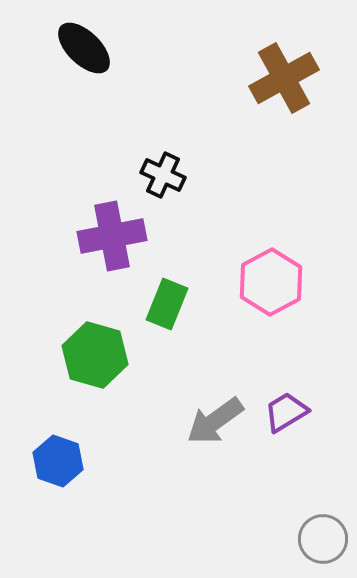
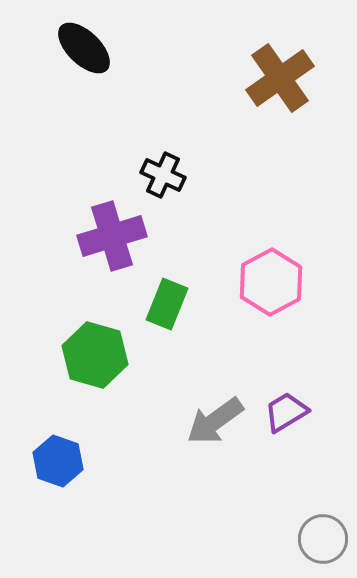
brown cross: moved 4 px left; rotated 6 degrees counterclockwise
purple cross: rotated 6 degrees counterclockwise
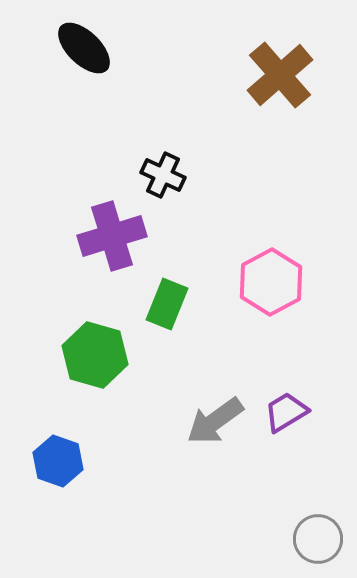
brown cross: moved 3 px up; rotated 6 degrees counterclockwise
gray circle: moved 5 px left
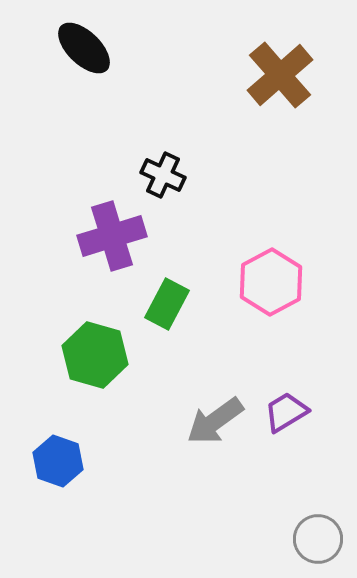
green rectangle: rotated 6 degrees clockwise
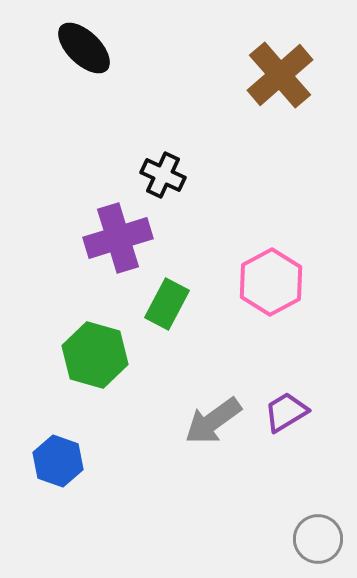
purple cross: moved 6 px right, 2 px down
gray arrow: moved 2 px left
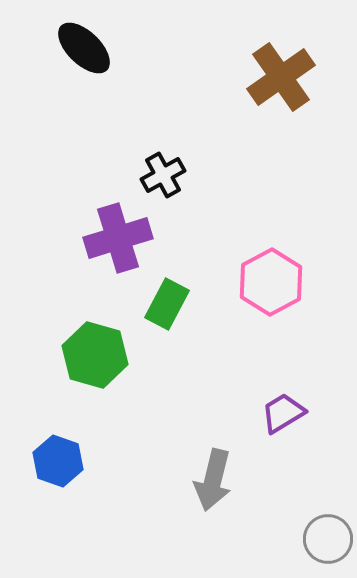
brown cross: moved 1 px right, 2 px down; rotated 6 degrees clockwise
black cross: rotated 36 degrees clockwise
purple trapezoid: moved 3 px left, 1 px down
gray arrow: moved 59 px down; rotated 40 degrees counterclockwise
gray circle: moved 10 px right
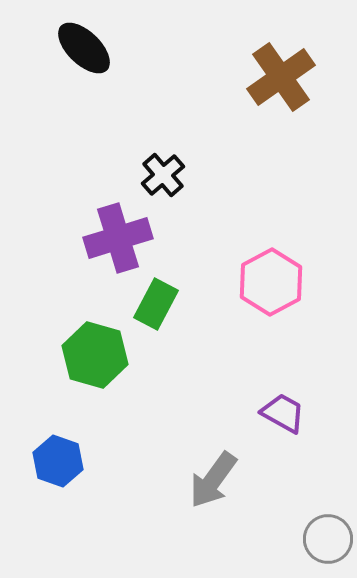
black cross: rotated 12 degrees counterclockwise
green rectangle: moved 11 px left
purple trapezoid: rotated 60 degrees clockwise
gray arrow: rotated 22 degrees clockwise
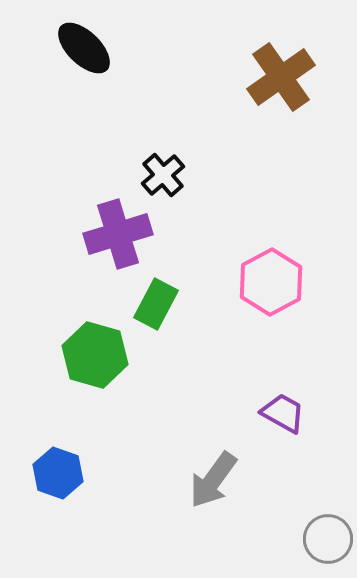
purple cross: moved 4 px up
blue hexagon: moved 12 px down
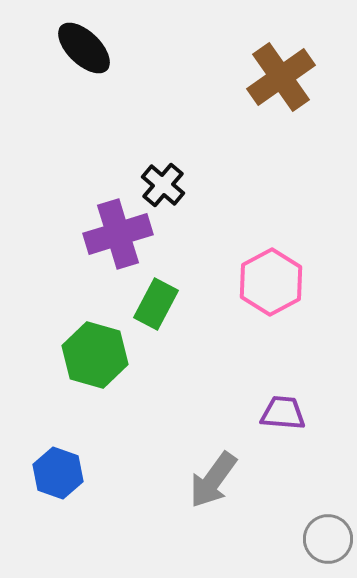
black cross: moved 10 px down; rotated 9 degrees counterclockwise
purple trapezoid: rotated 24 degrees counterclockwise
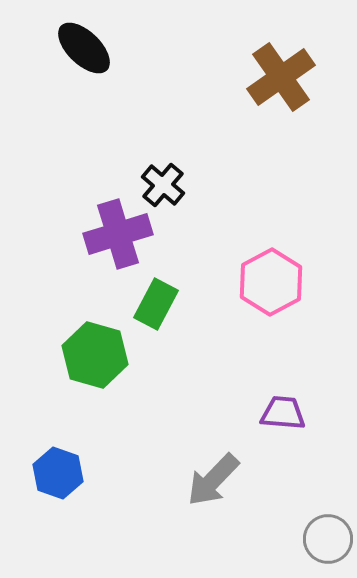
gray arrow: rotated 8 degrees clockwise
